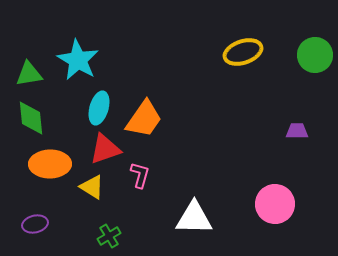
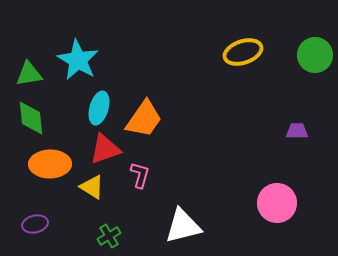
pink circle: moved 2 px right, 1 px up
white triangle: moved 11 px left, 8 px down; rotated 15 degrees counterclockwise
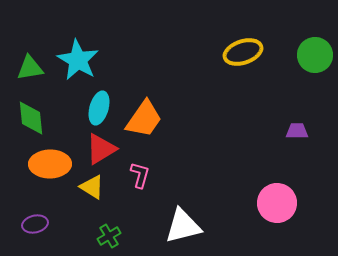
green triangle: moved 1 px right, 6 px up
red triangle: moved 4 px left; rotated 12 degrees counterclockwise
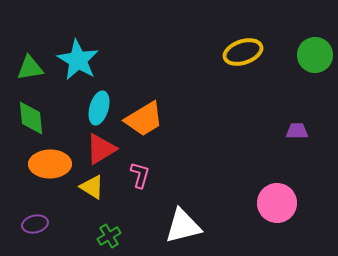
orange trapezoid: rotated 24 degrees clockwise
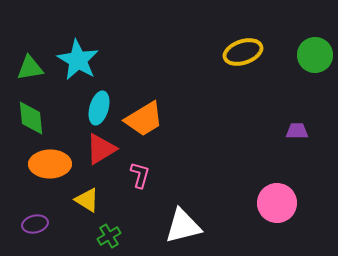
yellow triangle: moved 5 px left, 13 px down
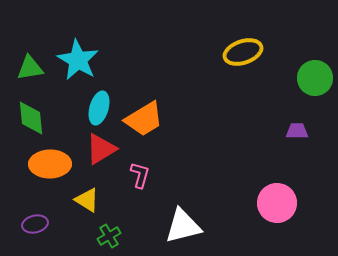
green circle: moved 23 px down
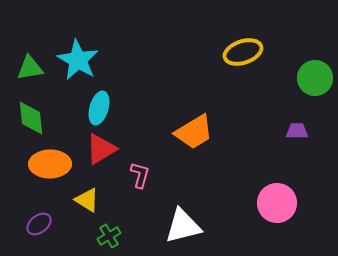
orange trapezoid: moved 50 px right, 13 px down
purple ellipse: moved 4 px right; rotated 25 degrees counterclockwise
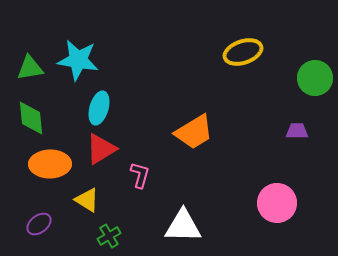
cyan star: rotated 21 degrees counterclockwise
white triangle: rotated 15 degrees clockwise
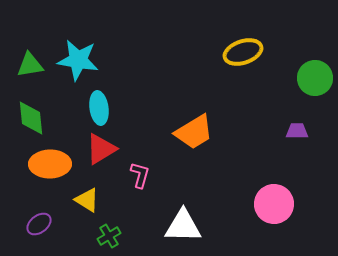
green triangle: moved 3 px up
cyan ellipse: rotated 24 degrees counterclockwise
pink circle: moved 3 px left, 1 px down
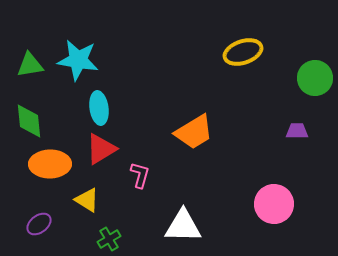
green diamond: moved 2 px left, 3 px down
green cross: moved 3 px down
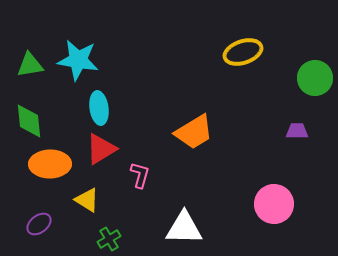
white triangle: moved 1 px right, 2 px down
